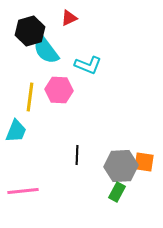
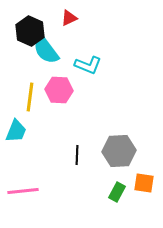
black hexagon: rotated 20 degrees counterclockwise
orange square: moved 21 px down
gray hexagon: moved 2 px left, 15 px up
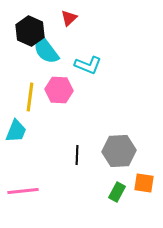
red triangle: rotated 18 degrees counterclockwise
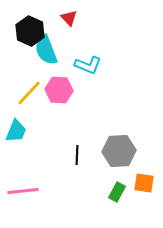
red triangle: rotated 30 degrees counterclockwise
cyan semicircle: rotated 16 degrees clockwise
yellow line: moved 1 px left, 4 px up; rotated 36 degrees clockwise
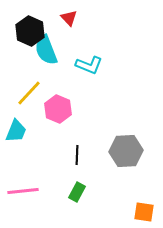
cyan L-shape: moved 1 px right
pink hexagon: moved 1 px left, 19 px down; rotated 20 degrees clockwise
gray hexagon: moved 7 px right
orange square: moved 29 px down
green rectangle: moved 40 px left
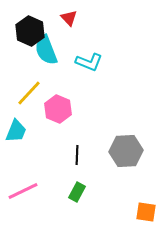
cyan L-shape: moved 3 px up
pink line: rotated 20 degrees counterclockwise
orange square: moved 2 px right
